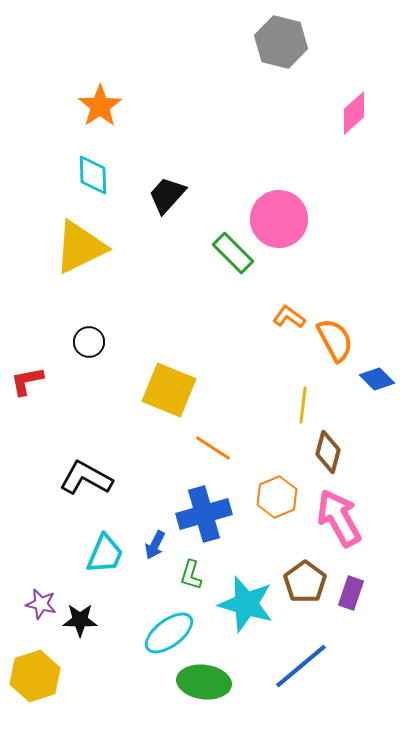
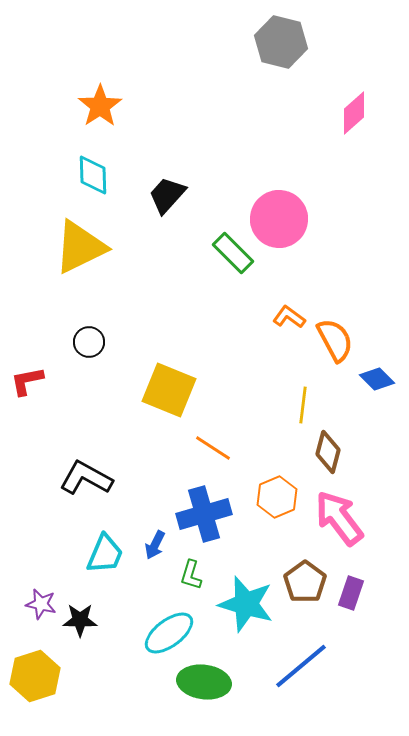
pink arrow: rotated 8 degrees counterclockwise
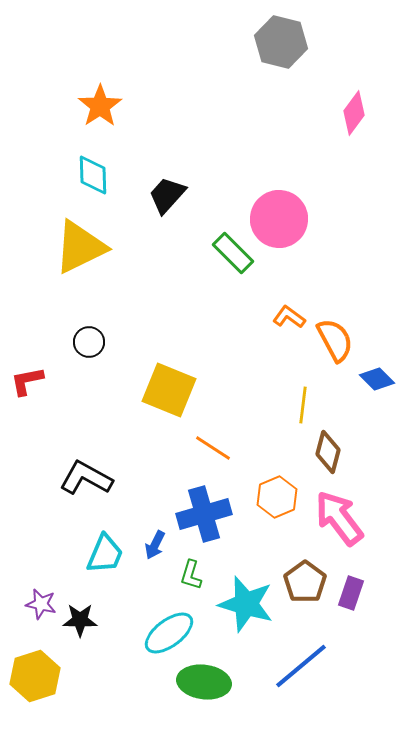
pink diamond: rotated 12 degrees counterclockwise
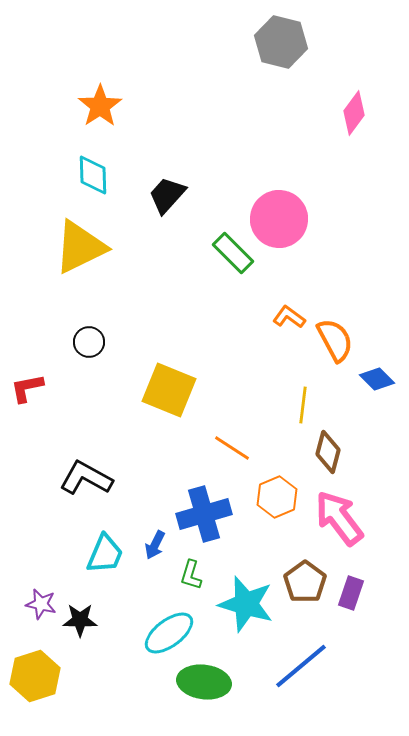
red L-shape: moved 7 px down
orange line: moved 19 px right
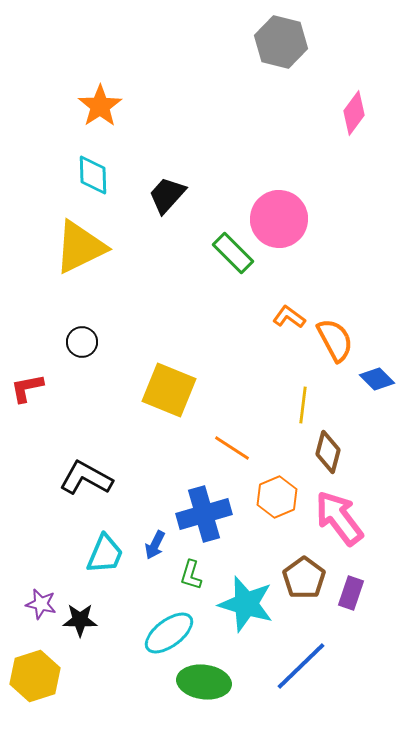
black circle: moved 7 px left
brown pentagon: moved 1 px left, 4 px up
blue line: rotated 4 degrees counterclockwise
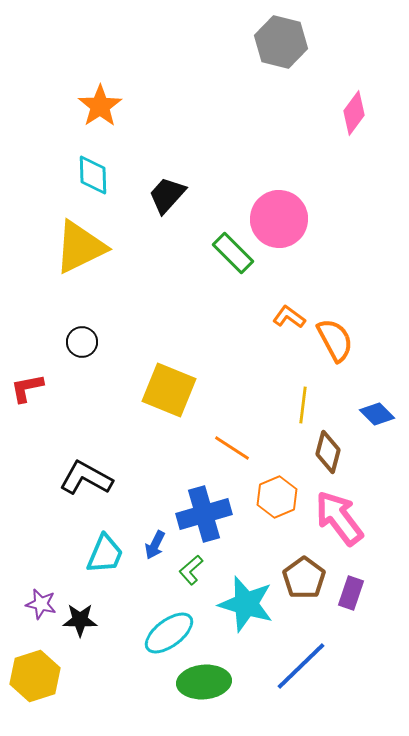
blue diamond: moved 35 px down
green L-shape: moved 5 px up; rotated 32 degrees clockwise
green ellipse: rotated 12 degrees counterclockwise
